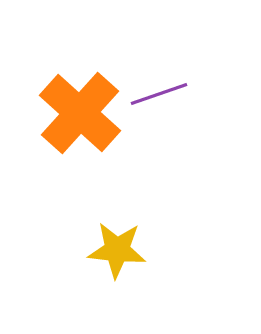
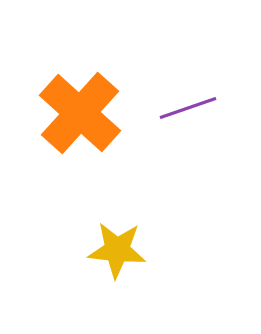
purple line: moved 29 px right, 14 px down
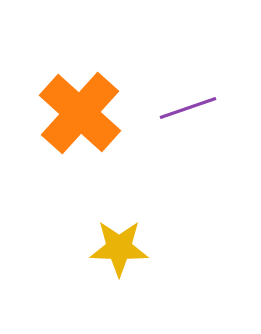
yellow star: moved 2 px right, 2 px up; rotated 4 degrees counterclockwise
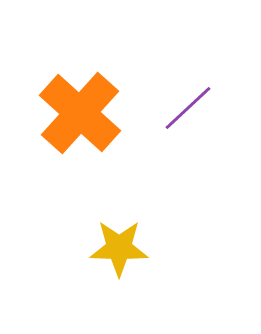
purple line: rotated 24 degrees counterclockwise
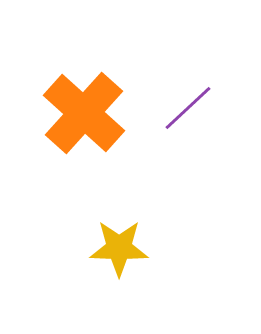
orange cross: moved 4 px right
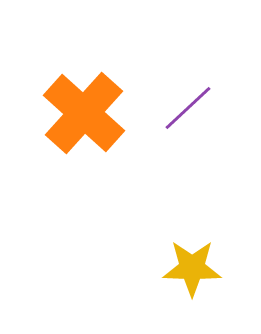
yellow star: moved 73 px right, 20 px down
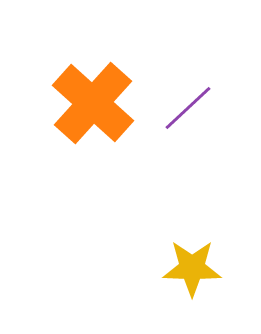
orange cross: moved 9 px right, 10 px up
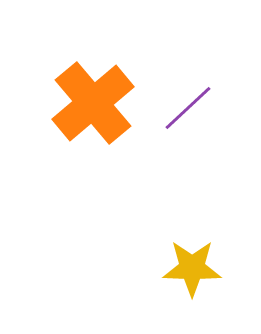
orange cross: rotated 8 degrees clockwise
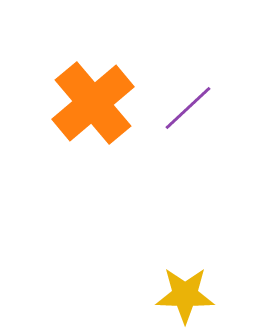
yellow star: moved 7 px left, 27 px down
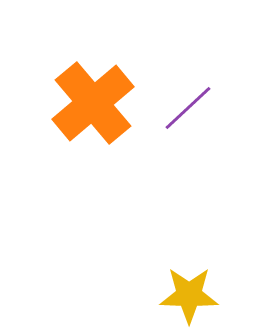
yellow star: moved 4 px right
